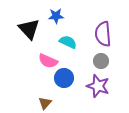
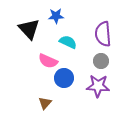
purple star: rotated 15 degrees counterclockwise
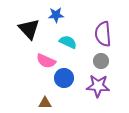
blue star: moved 1 px up
pink semicircle: moved 2 px left
brown triangle: rotated 48 degrees clockwise
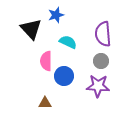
blue star: rotated 14 degrees counterclockwise
black triangle: moved 2 px right
pink semicircle: rotated 66 degrees clockwise
blue circle: moved 2 px up
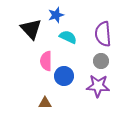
cyan semicircle: moved 5 px up
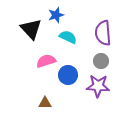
purple semicircle: moved 1 px up
pink semicircle: rotated 72 degrees clockwise
blue circle: moved 4 px right, 1 px up
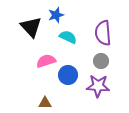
black triangle: moved 2 px up
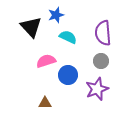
purple star: moved 1 px left, 3 px down; rotated 25 degrees counterclockwise
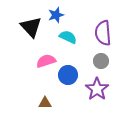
purple star: rotated 15 degrees counterclockwise
